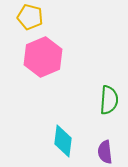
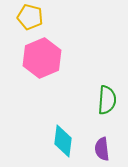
pink hexagon: moved 1 px left, 1 px down
green semicircle: moved 2 px left
purple semicircle: moved 3 px left, 3 px up
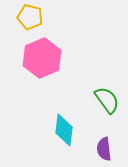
green semicircle: rotated 40 degrees counterclockwise
cyan diamond: moved 1 px right, 11 px up
purple semicircle: moved 2 px right
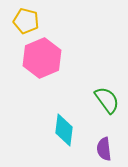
yellow pentagon: moved 4 px left, 4 px down
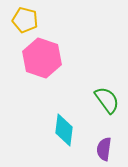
yellow pentagon: moved 1 px left, 1 px up
pink hexagon: rotated 18 degrees counterclockwise
purple semicircle: rotated 15 degrees clockwise
